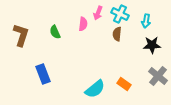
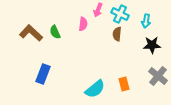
pink arrow: moved 3 px up
brown L-shape: moved 10 px right, 2 px up; rotated 65 degrees counterclockwise
blue rectangle: rotated 42 degrees clockwise
orange rectangle: rotated 40 degrees clockwise
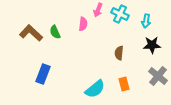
brown semicircle: moved 2 px right, 19 px down
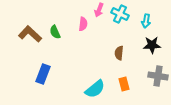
pink arrow: moved 1 px right
brown L-shape: moved 1 px left, 1 px down
gray cross: rotated 30 degrees counterclockwise
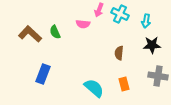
pink semicircle: rotated 88 degrees clockwise
cyan semicircle: moved 1 px left, 1 px up; rotated 100 degrees counterclockwise
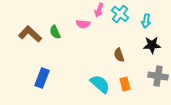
cyan cross: rotated 12 degrees clockwise
brown semicircle: moved 2 px down; rotated 24 degrees counterclockwise
blue rectangle: moved 1 px left, 4 px down
orange rectangle: moved 1 px right
cyan semicircle: moved 6 px right, 4 px up
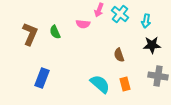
brown L-shape: rotated 70 degrees clockwise
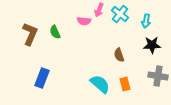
pink semicircle: moved 1 px right, 3 px up
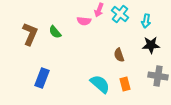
green semicircle: rotated 16 degrees counterclockwise
black star: moved 1 px left
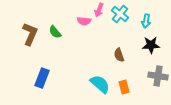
orange rectangle: moved 1 px left, 3 px down
